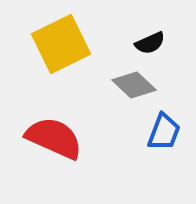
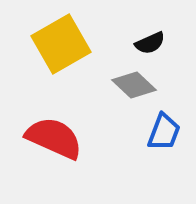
yellow square: rotated 4 degrees counterclockwise
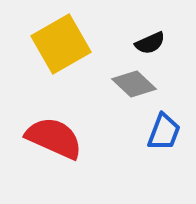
gray diamond: moved 1 px up
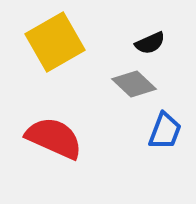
yellow square: moved 6 px left, 2 px up
blue trapezoid: moved 1 px right, 1 px up
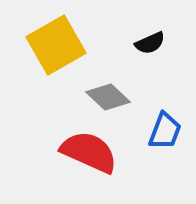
yellow square: moved 1 px right, 3 px down
gray diamond: moved 26 px left, 13 px down
red semicircle: moved 35 px right, 14 px down
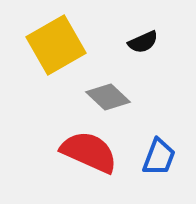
black semicircle: moved 7 px left, 1 px up
blue trapezoid: moved 6 px left, 26 px down
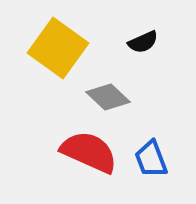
yellow square: moved 2 px right, 3 px down; rotated 24 degrees counterclockwise
blue trapezoid: moved 8 px left, 2 px down; rotated 138 degrees clockwise
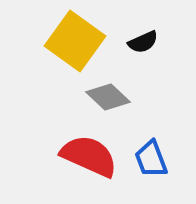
yellow square: moved 17 px right, 7 px up
red semicircle: moved 4 px down
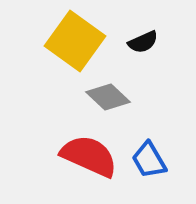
blue trapezoid: moved 2 px left, 1 px down; rotated 9 degrees counterclockwise
